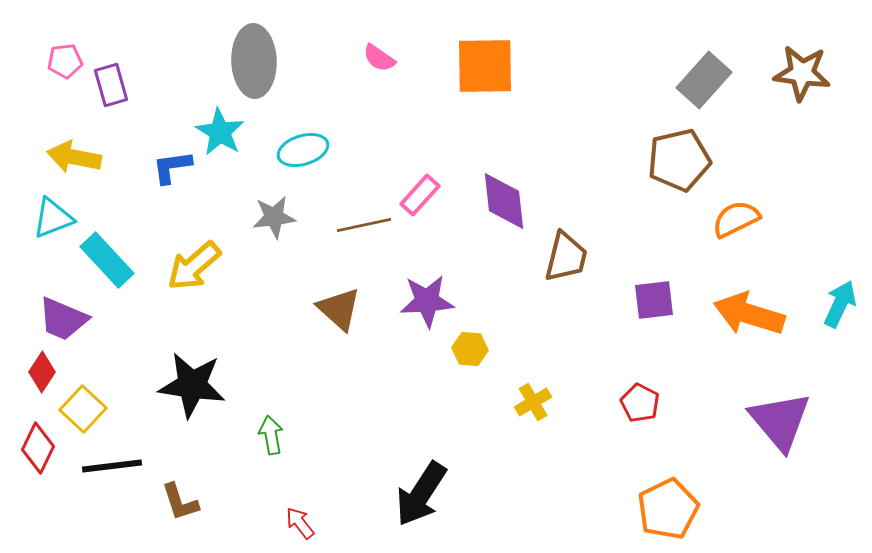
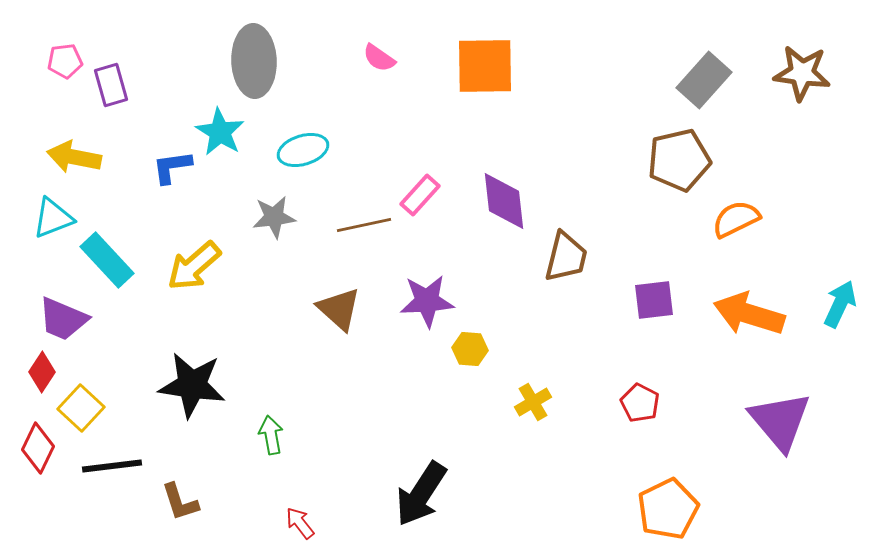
yellow square at (83, 409): moved 2 px left, 1 px up
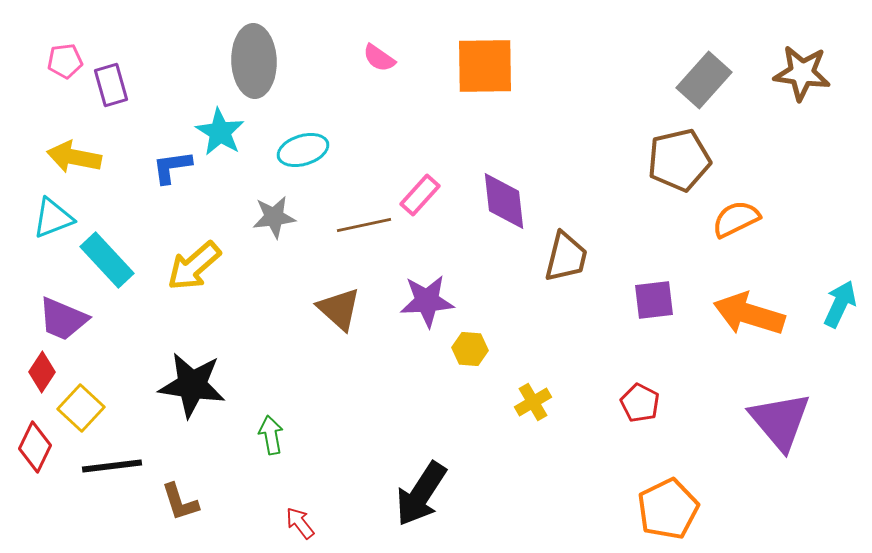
red diamond at (38, 448): moved 3 px left, 1 px up
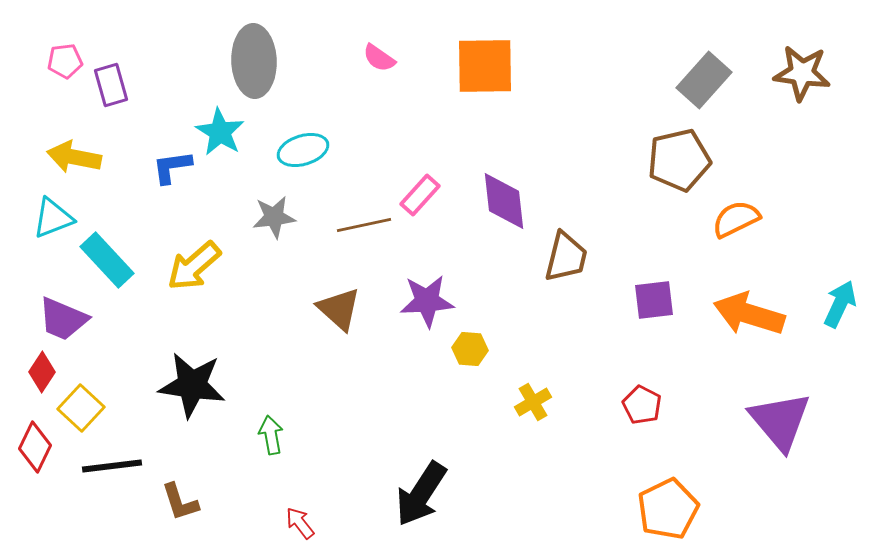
red pentagon at (640, 403): moved 2 px right, 2 px down
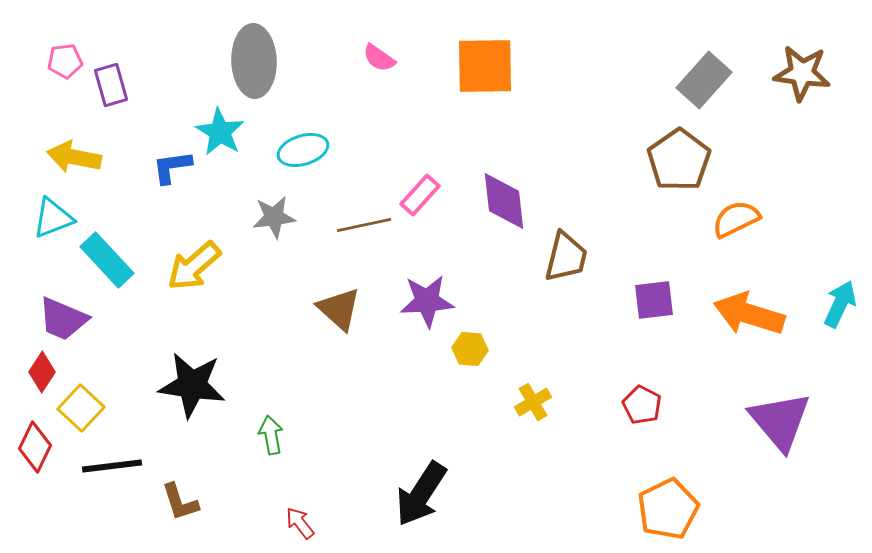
brown pentagon at (679, 160): rotated 22 degrees counterclockwise
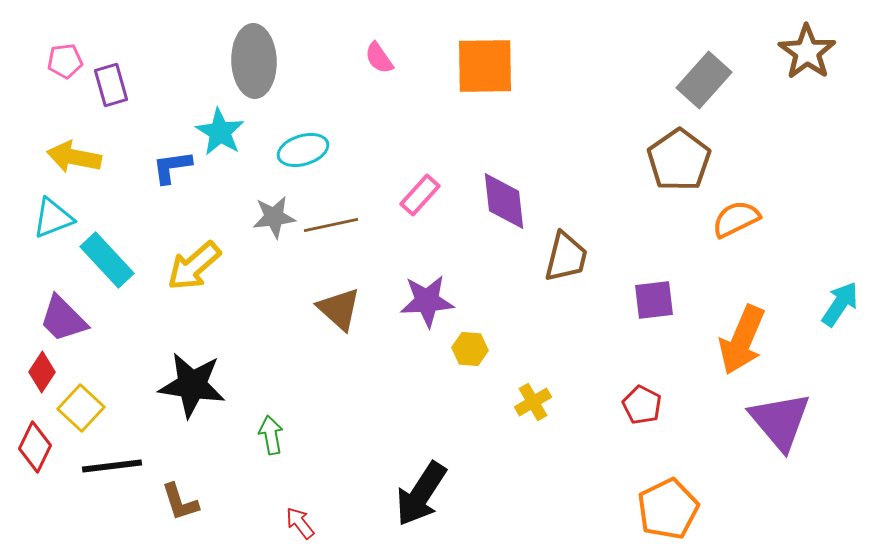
pink semicircle at (379, 58): rotated 20 degrees clockwise
brown star at (802, 73): moved 5 px right, 21 px up; rotated 28 degrees clockwise
brown line at (364, 225): moved 33 px left
cyan arrow at (840, 304): rotated 9 degrees clockwise
orange arrow at (749, 314): moved 7 px left, 26 px down; rotated 84 degrees counterclockwise
purple trapezoid at (63, 319): rotated 22 degrees clockwise
